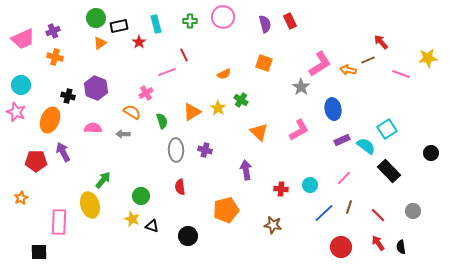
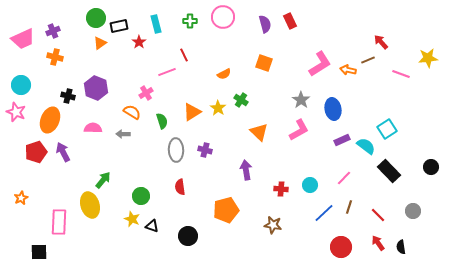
gray star at (301, 87): moved 13 px down
black circle at (431, 153): moved 14 px down
red pentagon at (36, 161): moved 9 px up; rotated 20 degrees counterclockwise
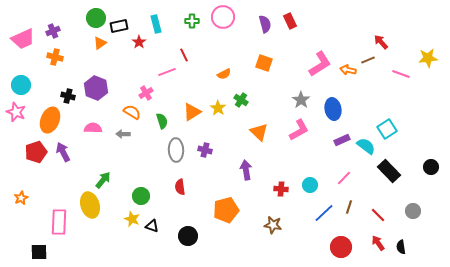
green cross at (190, 21): moved 2 px right
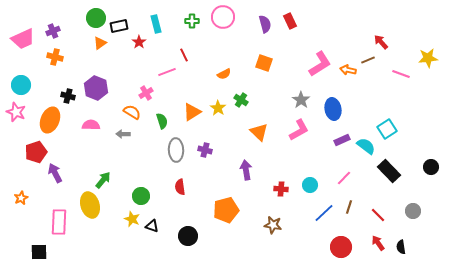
pink semicircle at (93, 128): moved 2 px left, 3 px up
purple arrow at (63, 152): moved 8 px left, 21 px down
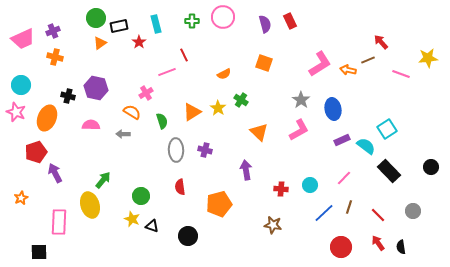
purple hexagon at (96, 88): rotated 10 degrees counterclockwise
orange ellipse at (50, 120): moved 3 px left, 2 px up
orange pentagon at (226, 210): moved 7 px left, 6 px up
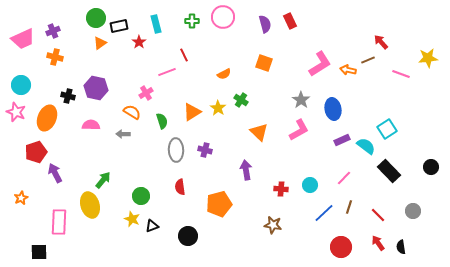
black triangle at (152, 226): rotated 40 degrees counterclockwise
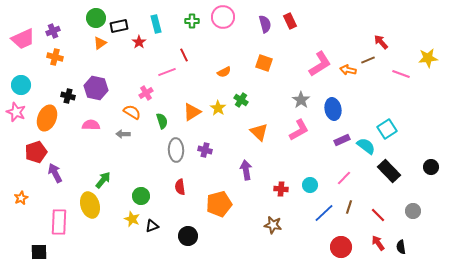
orange semicircle at (224, 74): moved 2 px up
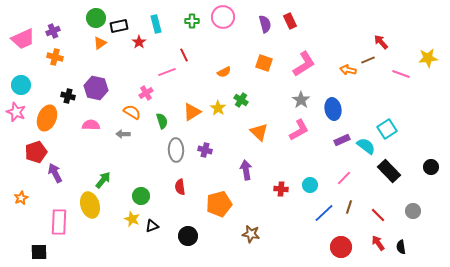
pink L-shape at (320, 64): moved 16 px left
brown star at (273, 225): moved 22 px left, 9 px down
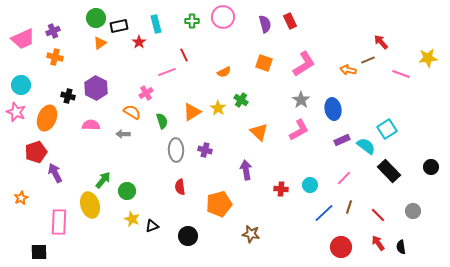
purple hexagon at (96, 88): rotated 15 degrees clockwise
green circle at (141, 196): moved 14 px left, 5 px up
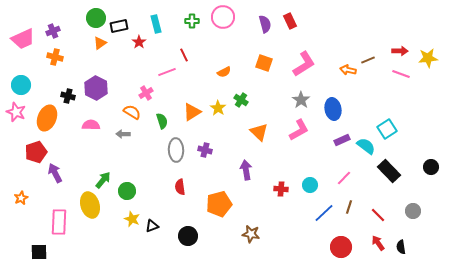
red arrow at (381, 42): moved 19 px right, 9 px down; rotated 133 degrees clockwise
